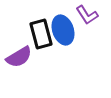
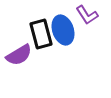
purple semicircle: moved 2 px up
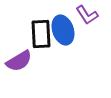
black rectangle: rotated 12 degrees clockwise
purple semicircle: moved 6 px down
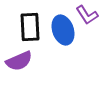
black rectangle: moved 11 px left, 7 px up
purple semicircle: rotated 8 degrees clockwise
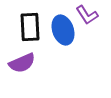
purple semicircle: moved 3 px right, 2 px down
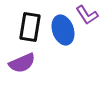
black rectangle: rotated 12 degrees clockwise
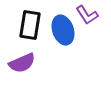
black rectangle: moved 2 px up
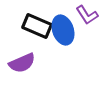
black rectangle: moved 7 px right, 1 px down; rotated 76 degrees counterclockwise
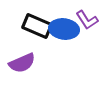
purple L-shape: moved 5 px down
blue ellipse: moved 1 px right, 1 px up; rotated 64 degrees counterclockwise
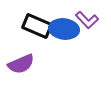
purple L-shape: rotated 10 degrees counterclockwise
purple semicircle: moved 1 px left, 1 px down
